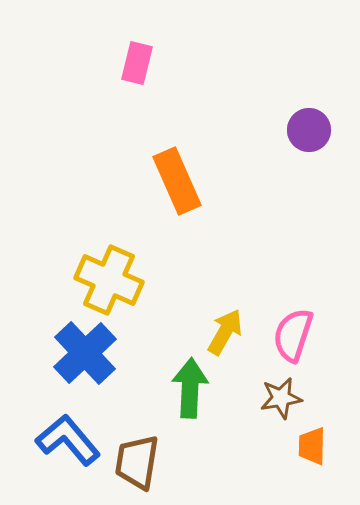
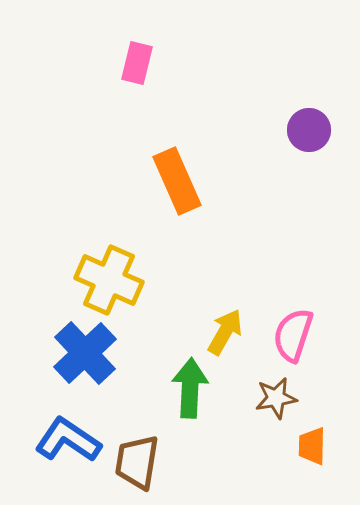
brown star: moved 5 px left
blue L-shape: rotated 16 degrees counterclockwise
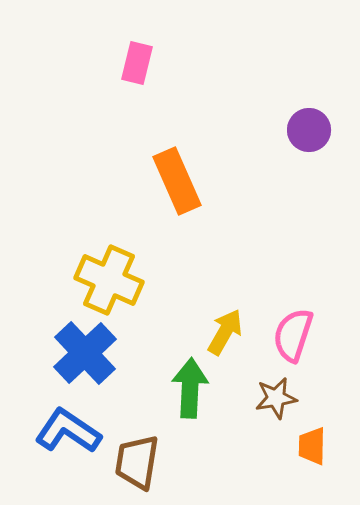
blue L-shape: moved 9 px up
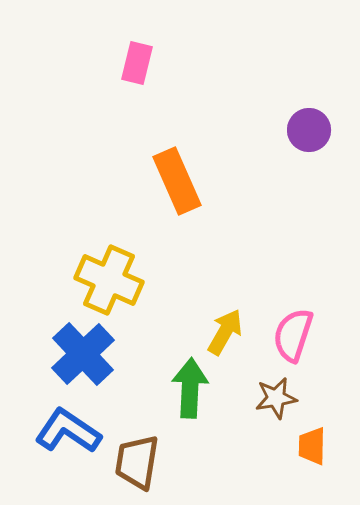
blue cross: moved 2 px left, 1 px down
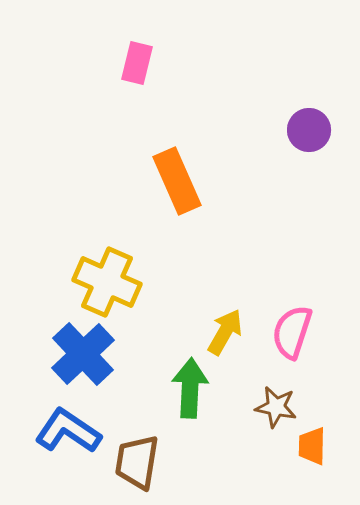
yellow cross: moved 2 px left, 2 px down
pink semicircle: moved 1 px left, 3 px up
brown star: moved 9 px down; rotated 21 degrees clockwise
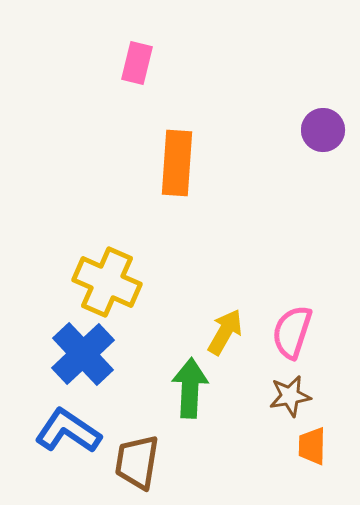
purple circle: moved 14 px right
orange rectangle: moved 18 px up; rotated 28 degrees clockwise
brown star: moved 14 px right, 11 px up; rotated 21 degrees counterclockwise
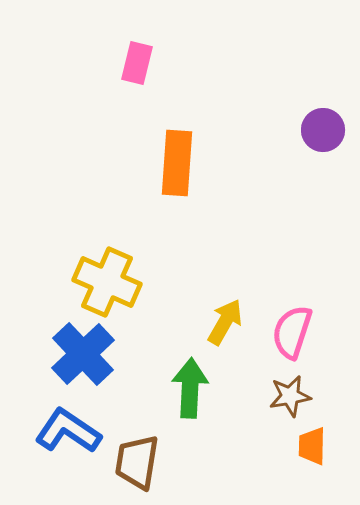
yellow arrow: moved 10 px up
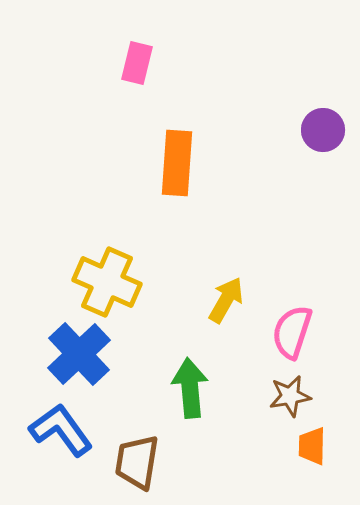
yellow arrow: moved 1 px right, 22 px up
blue cross: moved 4 px left
green arrow: rotated 8 degrees counterclockwise
blue L-shape: moved 7 px left, 1 px up; rotated 20 degrees clockwise
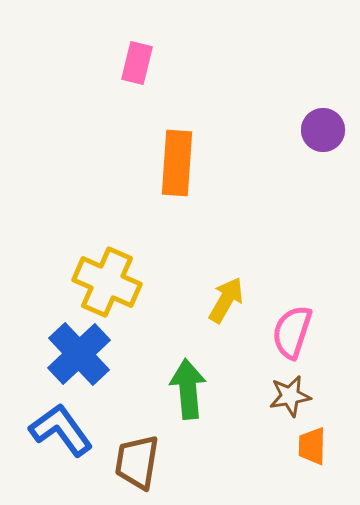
green arrow: moved 2 px left, 1 px down
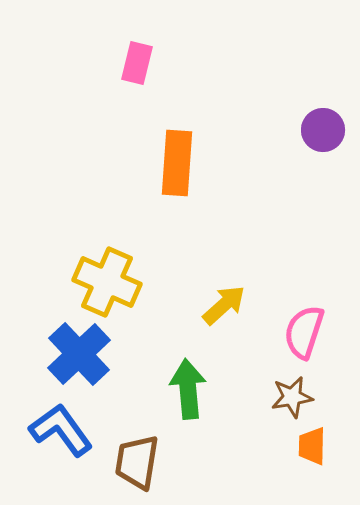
yellow arrow: moved 2 px left, 5 px down; rotated 18 degrees clockwise
pink semicircle: moved 12 px right
brown star: moved 2 px right, 1 px down
